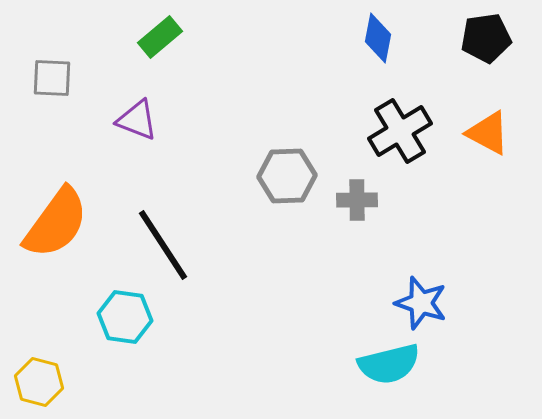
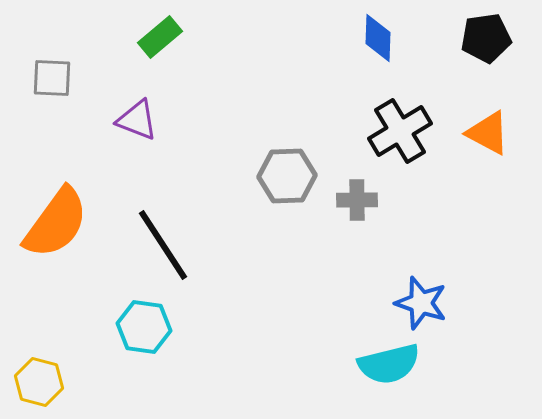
blue diamond: rotated 9 degrees counterclockwise
cyan hexagon: moved 19 px right, 10 px down
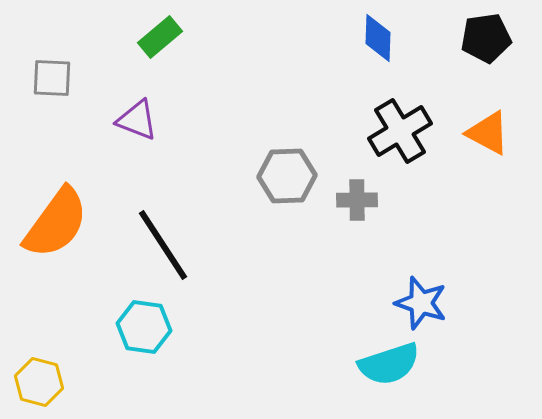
cyan semicircle: rotated 4 degrees counterclockwise
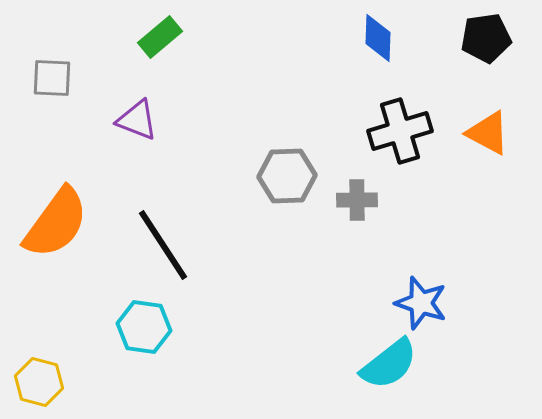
black cross: rotated 14 degrees clockwise
cyan semicircle: rotated 20 degrees counterclockwise
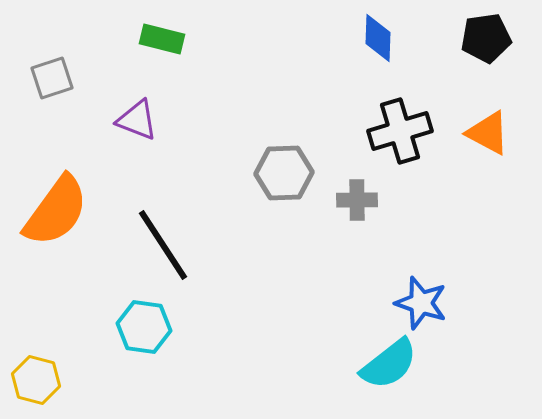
green rectangle: moved 2 px right, 2 px down; rotated 54 degrees clockwise
gray square: rotated 21 degrees counterclockwise
gray hexagon: moved 3 px left, 3 px up
orange semicircle: moved 12 px up
yellow hexagon: moved 3 px left, 2 px up
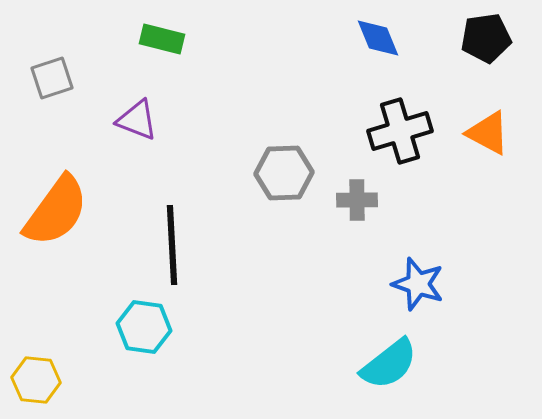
blue diamond: rotated 24 degrees counterclockwise
black line: moved 9 px right; rotated 30 degrees clockwise
blue star: moved 3 px left, 19 px up
yellow hexagon: rotated 9 degrees counterclockwise
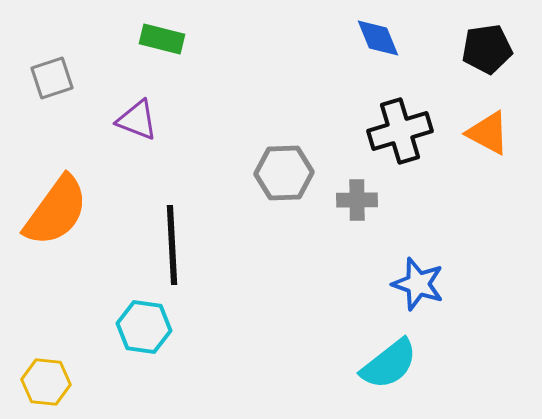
black pentagon: moved 1 px right, 11 px down
yellow hexagon: moved 10 px right, 2 px down
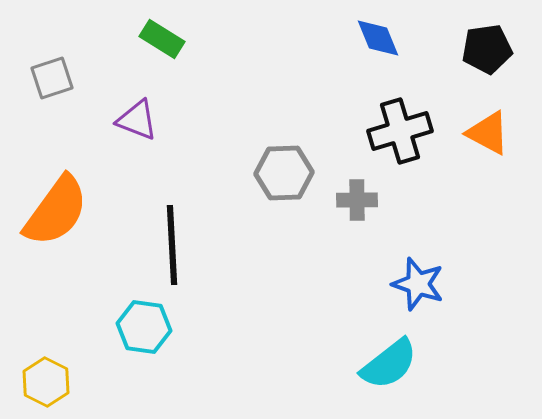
green rectangle: rotated 18 degrees clockwise
yellow hexagon: rotated 21 degrees clockwise
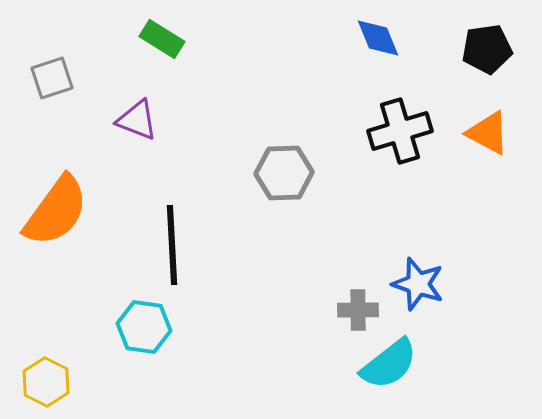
gray cross: moved 1 px right, 110 px down
